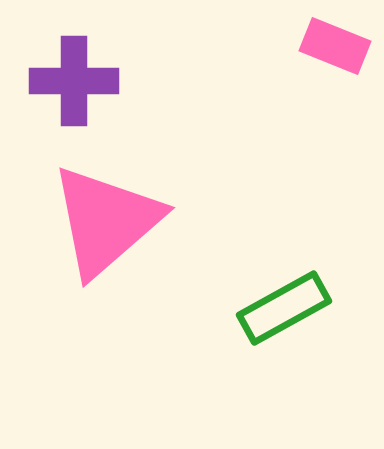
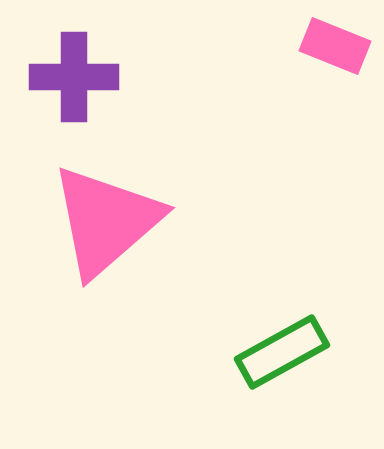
purple cross: moved 4 px up
green rectangle: moved 2 px left, 44 px down
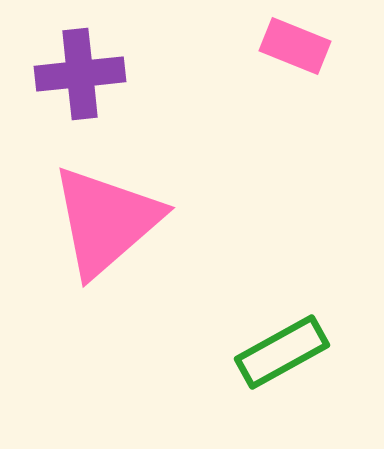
pink rectangle: moved 40 px left
purple cross: moved 6 px right, 3 px up; rotated 6 degrees counterclockwise
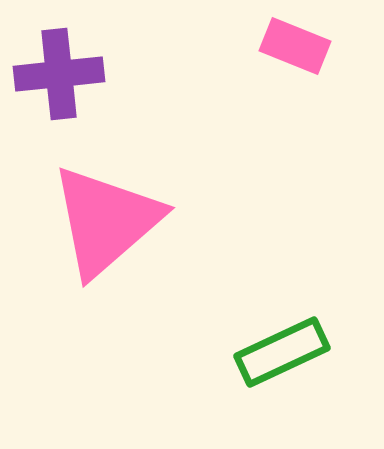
purple cross: moved 21 px left
green rectangle: rotated 4 degrees clockwise
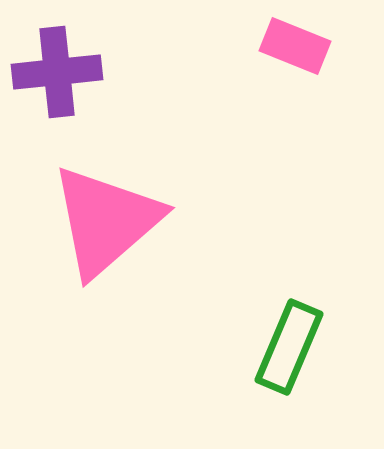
purple cross: moved 2 px left, 2 px up
green rectangle: moved 7 px right, 5 px up; rotated 42 degrees counterclockwise
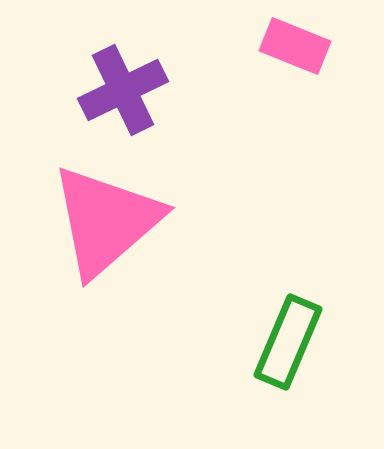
purple cross: moved 66 px right, 18 px down; rotated 20 degrees counterclockwise
green rectangle: moved 1 px left, 5 px up
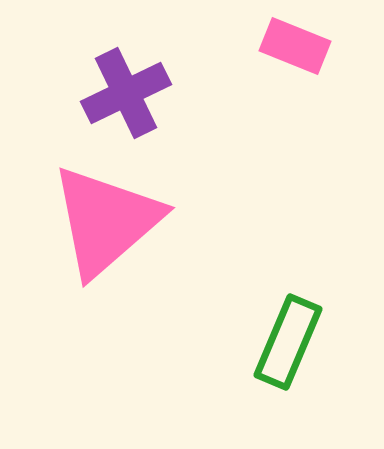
purple cross: moved 3 px right, 3 px down
